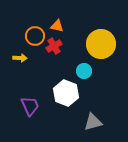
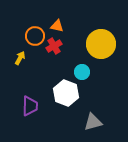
yellow arrow: rotated 64 degrees counterclockwise
cyan circle: moved 2 px left, 1 px down
purple trapezoid: rotated 25 degrees clockwise
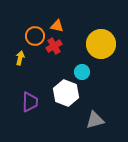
yellow arrow: rotated 16 degrees counterclockwise
purple trapezoid: moved 4 px up
gray triangle: moved 2 px right, 2 px up
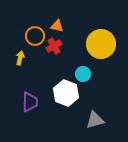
cyan circle: moved 1 px right, 2 px down
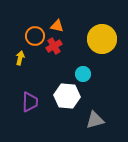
yellow circle: moved 1 px right, 5 px up
white hexagon: moved 1 px right, 3 px down; rotated 15 degrees counterclockwise
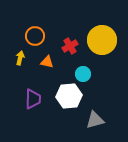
orange triangle: moved 10 px left, 36 px down
yellow circle: moved 1 px down
red cross: moved 16 px right
white hexagon: moved 2 px right; rotated 10 degrees counterclockwise
purple trapezoid: moved 3 px right, 3 px up
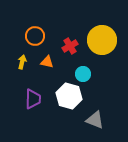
yellow arrow: moved 2 px right, 4 px down
white hexagon: rotated 20 degrees clockwise
gray triangle: rotated 36 degrees clockwise
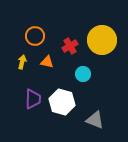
white hexagon: moved 7 px left, 6 px down
